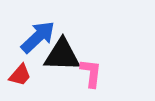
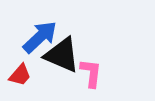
blue arrow: moved 2 px right
black triangle: rotated 21 degrees clockwise
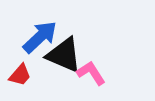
black triangle: moved 2 px right
pink L-shape: rotated 40 degrees counterclockwise
